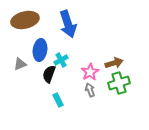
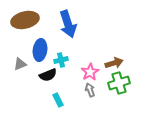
cyan cross: rotated 16 degrees clockwise
black semicircle: moved 1 px left, 1 px down; rotated 132 degrees counterclockwise
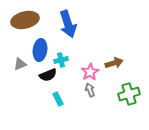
green cross: moved 10 px right, 11 px down
cyan rectangle: moved 1 px up
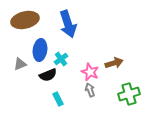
cyan cross: moved 1 px up; rotated 24 degrees counterclockwise
pink star: rotated 18 degrees counterclockwise
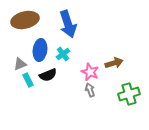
cyan cross: moved 2 px right, 5 px up
cyan rectangle: moved 30 px left, 19 px up
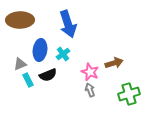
brown ellipse: moved 5 px left; rotated 12 degrees clockwise
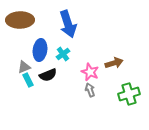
gray triangle: moved 4 px right, 3 px down
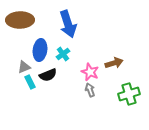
cyan rectangle: moved 2 px right, 2 px down
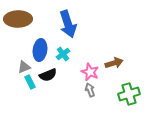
brown ellipse: moved 2 px left, 1 px up
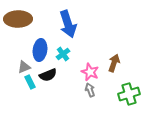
brown arrow: rotated 54 degrees counterclockwise
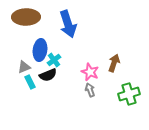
brown ellipse: moved 8 px right, 2 px up
cyan cross: moved 9 px left, 6 px down
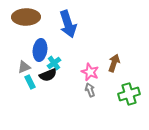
cyan cross: moved 3 px down
